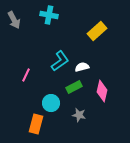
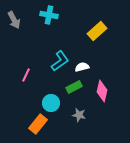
orange rectangle: moved 2 px right; rotated 24 degrees clockwise
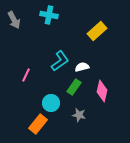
green rectangle: rotated 28 degrees counterclockwise
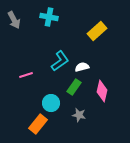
cyan cross: moved 2 px down
pink line: rotated 48 degrees clockwise
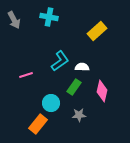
white semicircle: rotated 16 degrees clockwise
gray star: rotated 16 degrees counterclockwise
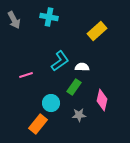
pink diamond: moved 9 px down
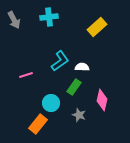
cyan cross: rotated 18 degrees counterclockwise
yellow rectangle: moved 4 px up
gray star: rotated 24 degrees clockwise
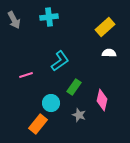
yellow rectangle: moved 8 px right
white semicircle: moved 27 px right, 14 px up
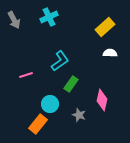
cyan cross: rotated 18 degrees counterclockwise
white semicircle: moved 1 px right
green rectangle: moved 3 px left, 3 px up
cyan circle: moved 1 px left, 1 px down
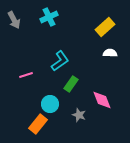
pink diamond: rotated 35 degrees counterclockwise
